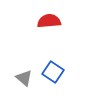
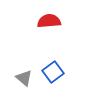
blue square: rotated 20 degrees clockwise
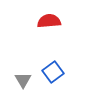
gray triangle: moved 1 px left, 2 px down; rotated 18 degrees clockwise
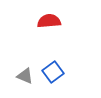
gray triangle: moved 2 px right, 4 px up; rotated 36 degrees counterclockwise
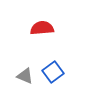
red semicircle: moved 7 px left, 7 px down
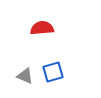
blue square: rotated 20 degrees clockwise
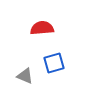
blue square: moved 1 px right, 9 px up
